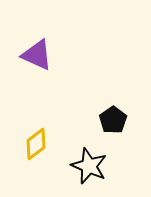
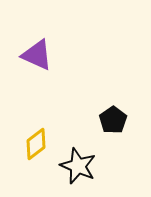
black star: moved 11 px left
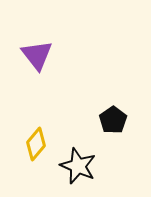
purple triangle: rotated 28 degrees clockwise
yellow diamond: rotated 12 degrees counterclockwise
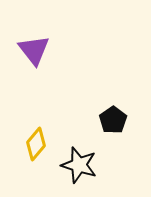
purple triangle: moved 3 px left, 5 px up
black star: moved 1 px right, 1 px up; rotated 6 degrees counterclockwise
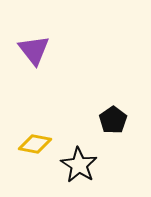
yellow diamond: moved 1 px left; rotated 60 degrees clockwise
black star: rotated 15 degrees clockwise
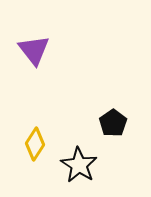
black pentagon: moved 3 px down
yellow diamond: rotated 68 degrees counterclockwise
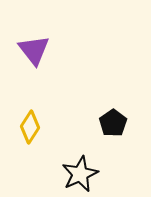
yellow diamond: moved 5 px left, 17 px up
black star: moved 1 px right, 9 px down; rotated 15 degrees clockwise
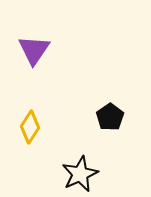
purple triangle: rotated 12 degrees clockwise
black pentagon: moved 3 px left, 6 px up
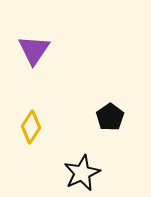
yellow diamond: moved 1 px right
black star: moved 2 px right, 1 px up
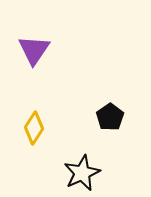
yellow diamond: moved 3 px right, 1 px down
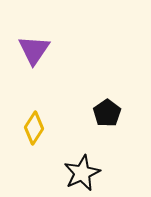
black pentagon: moved 3 px left, 4 px up
